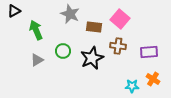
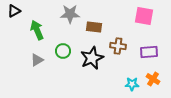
gray star: rotated 24 degrees counterclockwise
pink square: moved 24 px right, 3 px up; rotated 30 degrees counterclockwise
green arrow: moved 1 px right
cyan star: moved 2 px up
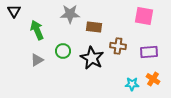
black triangle: rotated 32 degrees counterclockwise
black star: rotated 20 degrees counterclockwise
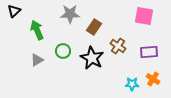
black triangle: rotated 16 degrees clockwise
brown rectangle: rotated 63 degrees counterclockwise
brown cross: rotated 28 degrees clockwise
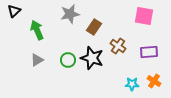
gray star: rotated 12 degrees counterclockwise
green circle: moved 5 px right, 9 px down
black star: rotated 10 degrees counterclockwise
orange cross: moved 1 px right, 2 px down
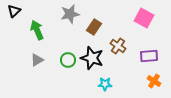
pink square: moved 2 px down; rotated 18 degrees clockwise
purple rectangle: moved 4 px down
cyan star: moved 27 px left
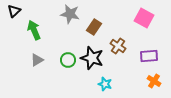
gray star: rotated 24 degrees clockwise
green arrow: moved 3 px left
cyan star: rotated 16 degrees clockwise
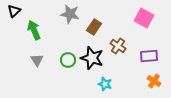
gray triangle: rotated 32 degrees counterclockwise
